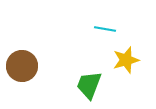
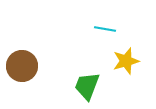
yellow star: moved 1 px down
green trapezoid: moved 2 px left, 1 px down
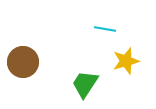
brown circle: moved 1 px right, 4 px up
green trapezoid: moved 2 px left, 2 px up; rotated 12 degrees clockwise
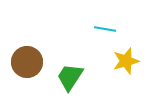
brown circle: moved 4 px right
green trapezoid: moved 15 px left, 7 px up
